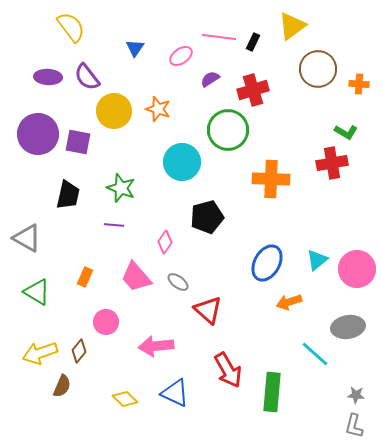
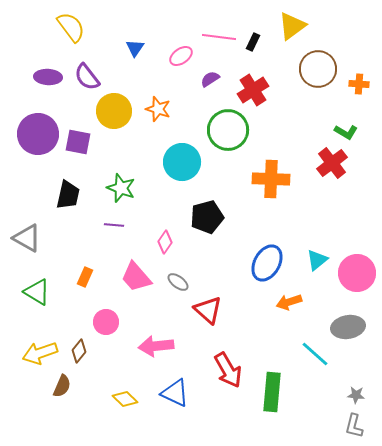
red cross at (253, 90): rotated 16 degrees counterclockwise
red cross at (332, 163): rotated 28 degrees counterclockwise
pink circle at (357, 269): moved 4 px down
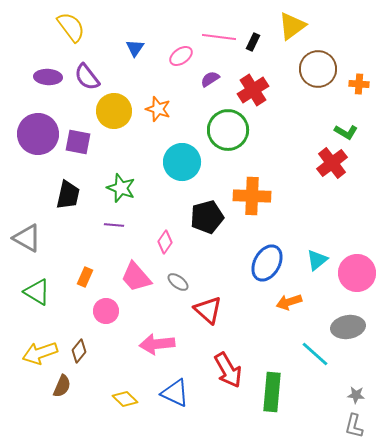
orange cross at (271, 179): moved 19 px left, 17 px down
pink circle at (106, 322): moved 11 px up
pink arrow at (156, 346): moved 1 px right, 2 px up
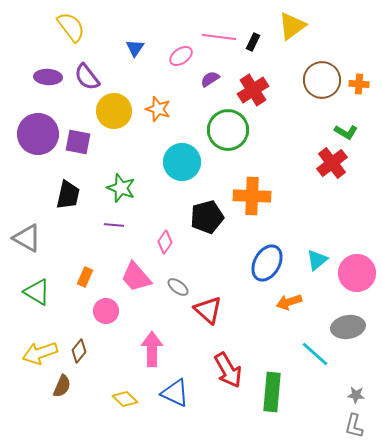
brown circle at (318, 69): moved 4 px right, 11 px down
gray ellipse at (178, 282): moved 5 px down
pink arrow at (157, 344): moved 5 px left, 5 px down; rotated 96 degrees clockwise
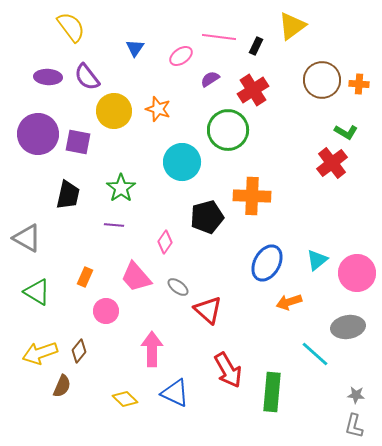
black rectangle at (253, 42): moved 3 px right, 4 px down
green star at (121, 188): rotated 16 degrees clockwise
